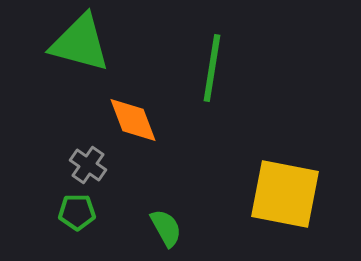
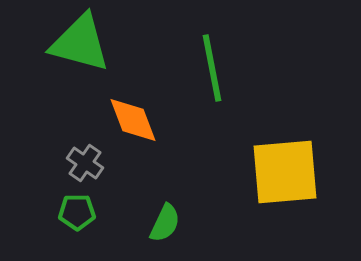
green line: rotated 20 degrees counterclockwise
gray cross: moved 3 px left, 2 px up
yellow square: moved 22 px up; rotated 16 degrees counterclockwise
green semicircle: moved 1 px left, 5 px up; rotated 54 degrees clockwise
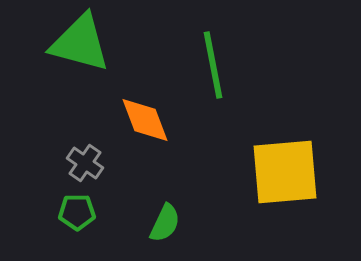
green line: moved 1 px right, 3 px up
orange diamond: moved 12 px right
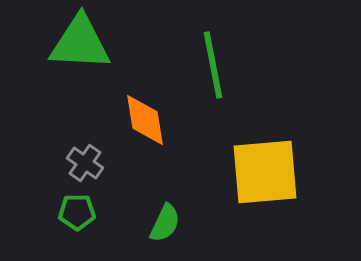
green triangle: rotated 12 degrees counterclockwise
orange diamond: rotated 12 degrees clockwise
yellow square: moved 20 px left
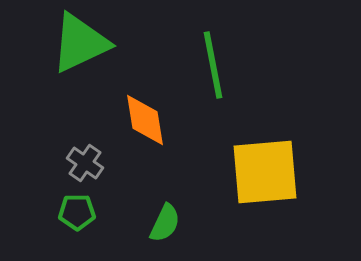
green triangle: rotated 28 degrees counterclockwise
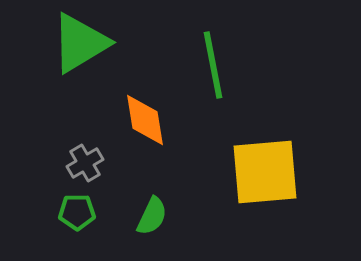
green triangle: rotated 6 degrees counterclockwise
gray cross: rotated 24 degrees clockwise
green semicircle: moved 13 px left, 7 px up
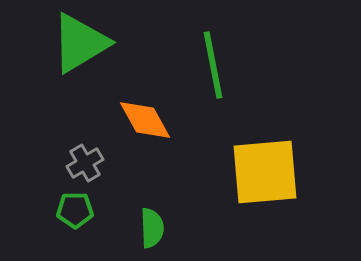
orange diamond: rotated 20 degrees counterclockwise
green pentagon: moved 2 px left, 2 px up
green semicircle: moved 12 px down; rotated 27 degrees counterclockwise
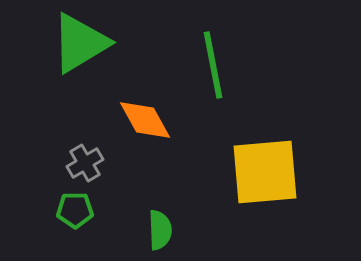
green semicircle: moved 8 px right, 2 px down
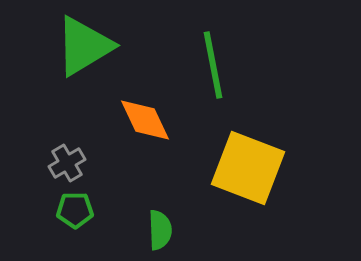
green triangle: moved 4 px right, 3 px down
orange diamond: rotated 4 degrees clockwise
gray cross: moved 18 px left
yellow square: moved 17 px left, 4 px up; rotated 26 degrees clockwise
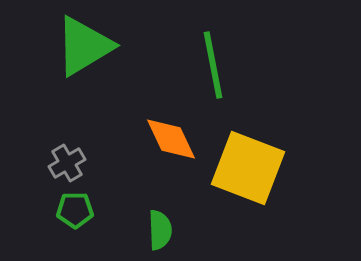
orange diamond: moved 26 px right, 19 px down
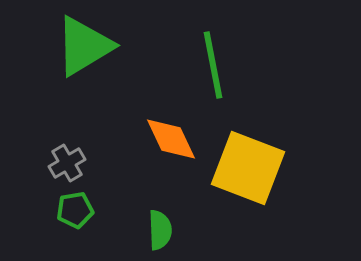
green pentagon: rotated 9 degrees counterclockwise
